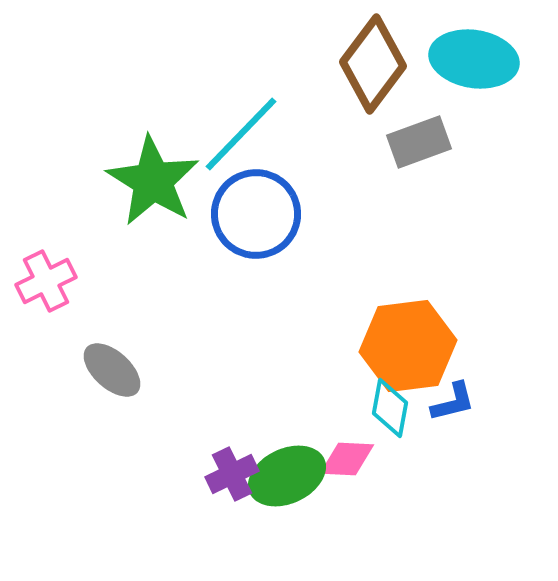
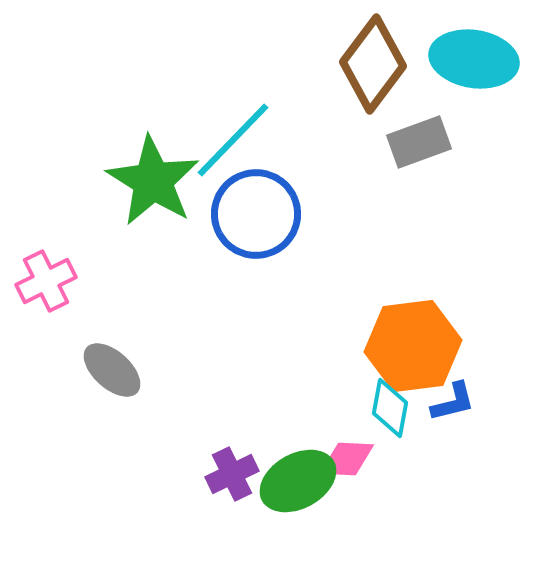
cyan line: moved 8 px left, 6 px down
orange hexagon: moved 5 px right
green ellipse: moved 11 px right, 5 px down; rotated 4 degrees counterclockwise
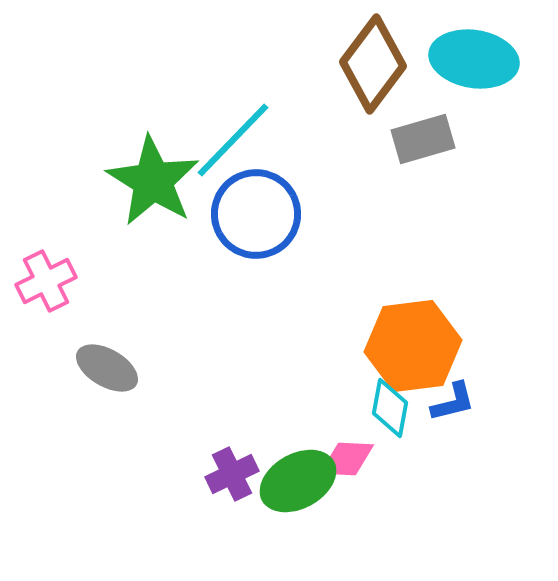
gray rectangle: moved 4 px right, 3 px up; rotated 4 degrees clockwise
gray ellipse: moved 5 px left, 2 px up; rotated 12 degrees counterclockwise
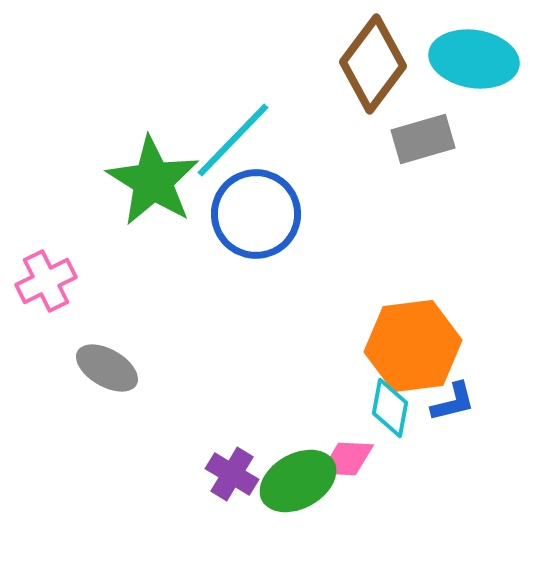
purple cross: rotated 33 degrees counterclockwise
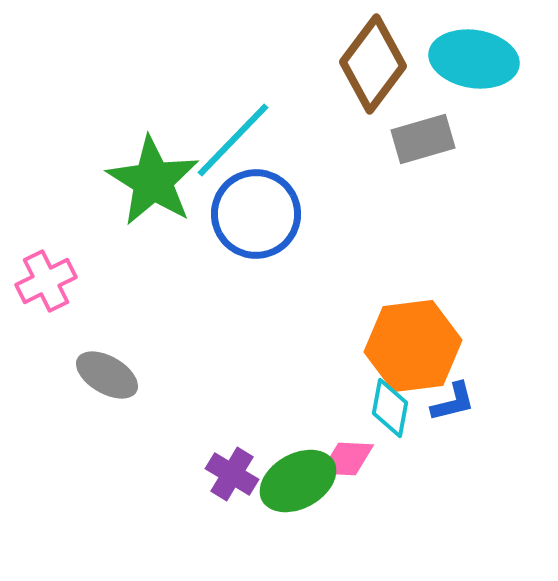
gray ellipse: moved 7 px down
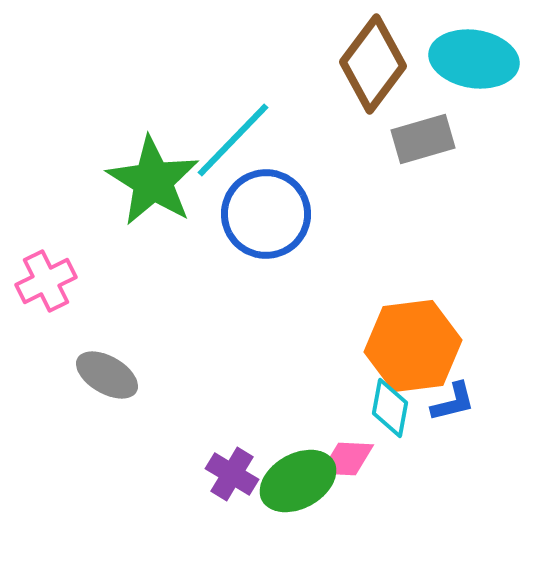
blue circle: moved 10 px right
